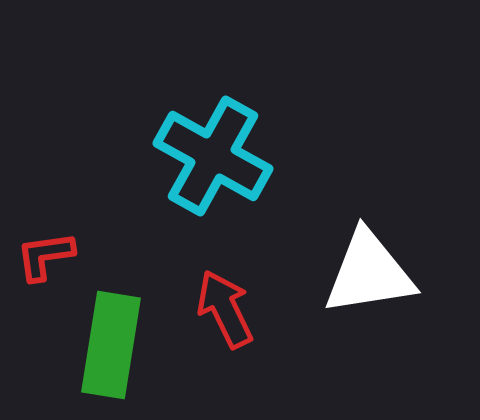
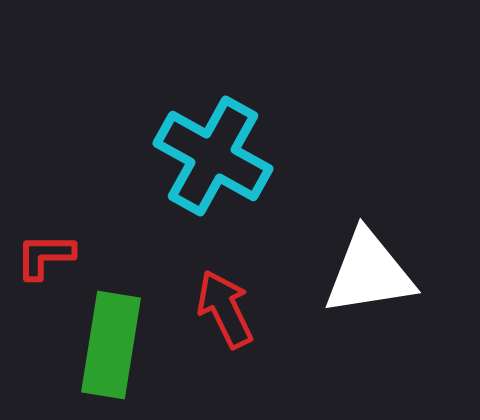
red L-shape: rotated 8 degrees clockwise
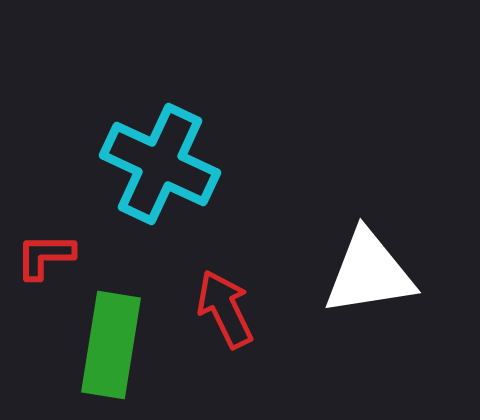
cyan cross: moved 53 px left, 8 px down; rotated 4 degrees counterclockwise
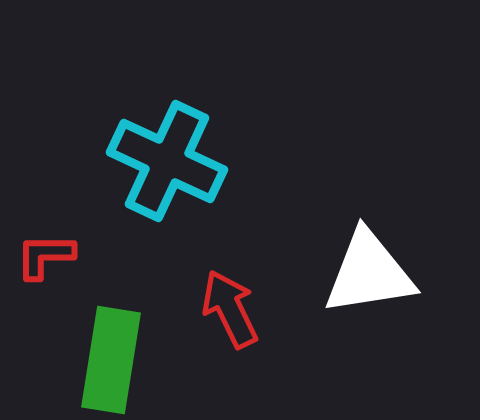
cyan cross: moved 7 px right, 3 px up
red arrow: moved 5 px right
green rectangle: moved 15 px down
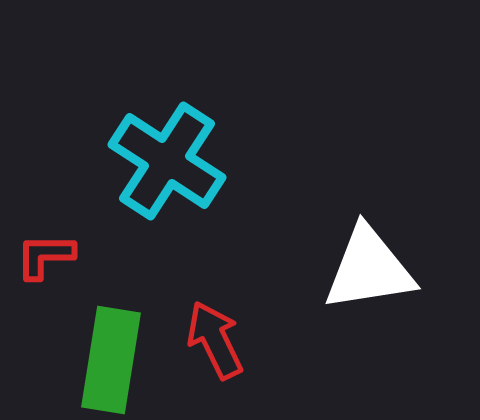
cyan cross: rotated 8 degrees clockwise
white triangle: moved 4 px up
red arrow: moved 15 px left, 31 px down
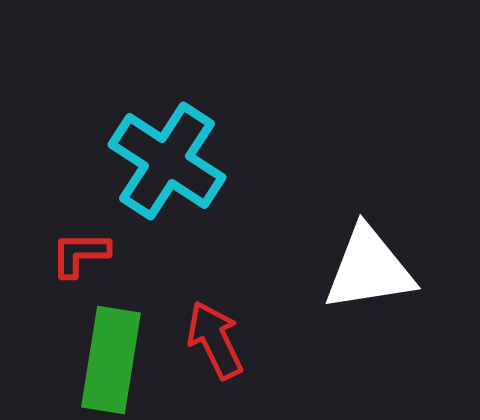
red L-shape: moved 35 px right, 2 px up
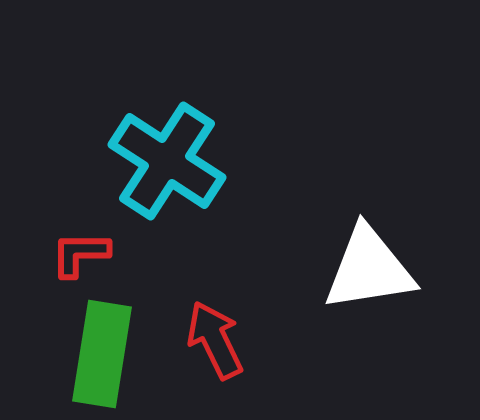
green rectangle: moved 9 px left, 6 px up
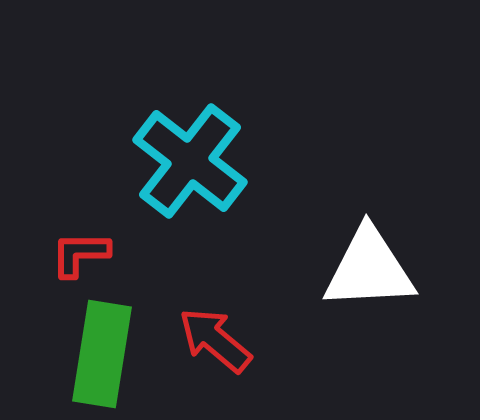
cyan cross: moved 23 px right; rotated 5 degrees clockwise
white triangle: rotated 6 degrees clockwise
red arrow: rotated 24 degrees counterclockwise
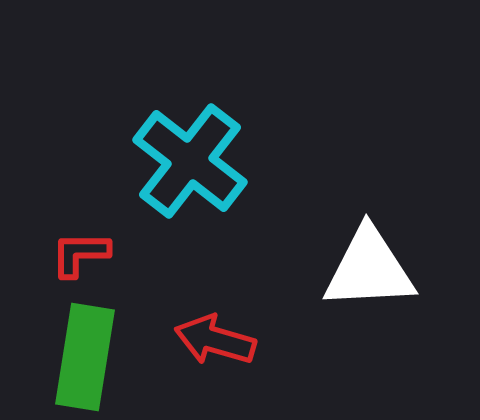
red arrow: rotated 24 degrees counterclockwise
green rectangle: moved 17 px left, 3 px down
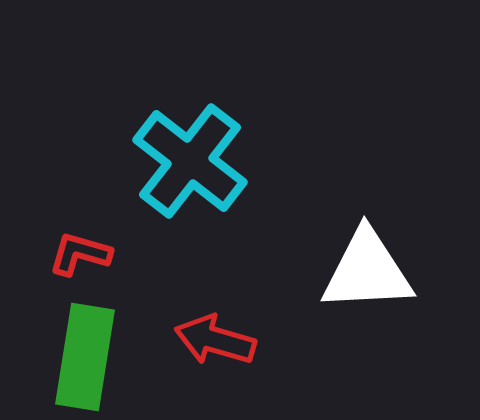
red L-shape: rotated 16 degrees clockwise
white triangle: moved 2 px left, 2 px down
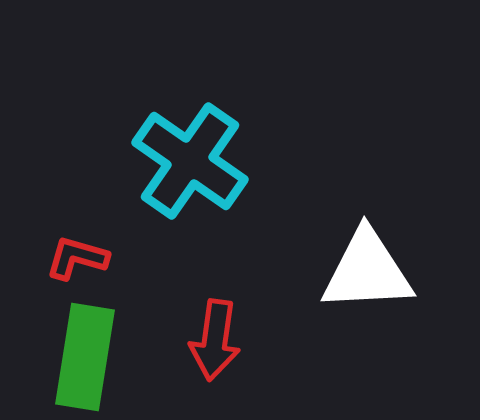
cyan cross: rotated 3 degrees counterclockwise
red L-shape: moved 3 px left, 4 px down
red arrow: rotated 98 degrees counterclockwise
